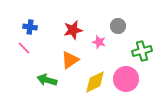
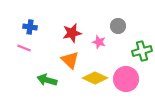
red star: moved 1 px left, 3 px down
pink line: rotated 24 degrees counterclockwise
orange triangle: rotated 42 degrees counterclockwise
yellow diamond: moved 4 px up; rotated 50 degrees clockwise
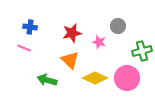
pink circle: moved 1 px right, 1 px up
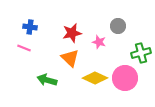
green cross: moved 1 px left, 2 px down
orange triangle: moved 2 px up
pink circle: moved 2 px left
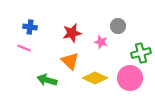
pink star: moved 2 px right
orange triangle: moved 3 px down
pink circle: moved 5 px right
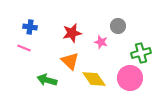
yellow diamond: moved 1 px left, 1 px down; rotated 30 degrees clockwise
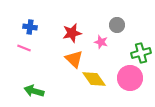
gray circle: moved 1 px left, 1 px up
orange triangle: moved 4 px right, 2 px up
green arrow: moved 13 px left, 11 px down
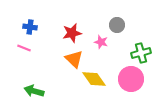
pink circle: moved 1 px right, 1 px down
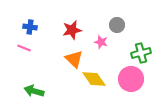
red star: moved 3 px up
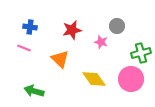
gray circle: moved 1 px down
orange triangle: moved 14 px left
